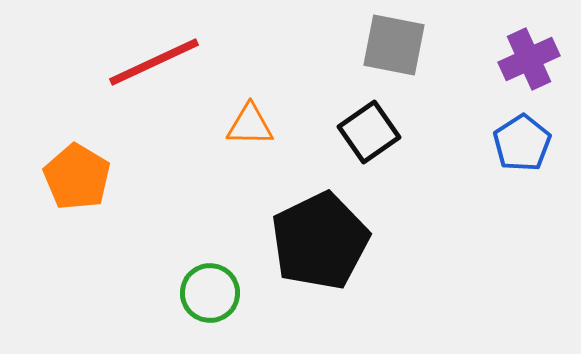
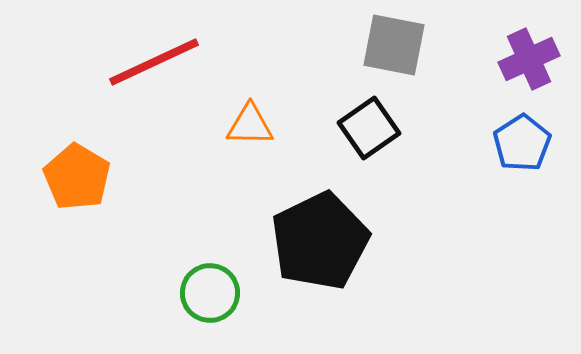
black square: moved 4 px up
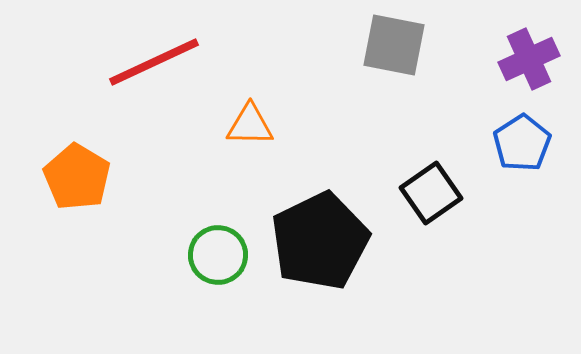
black square: moved 62 px right, 65 px down
green circle: moved 8 px right, 38 px up
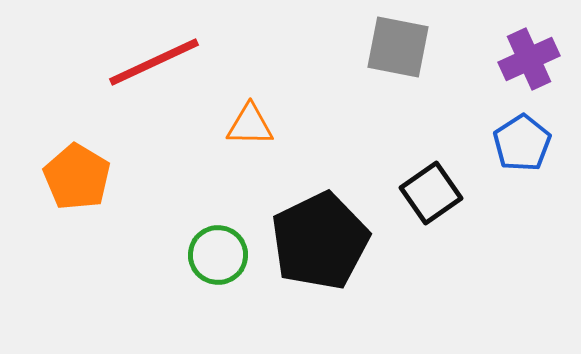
gray square: moved 4 px right, 2 px down
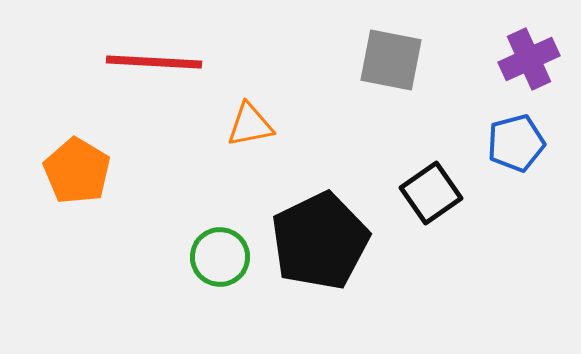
gray square: moved 7 px left, 13 px down
red line: rotated 28 degrees clockwise
orange triangle: rotated 12 degrees counterclockwise
blue pentagon: moved 6 px left; rotated 18 degrees clockwise
orange pentagon: moved 6 px up
green circle: moved 2 px right, 2 px down
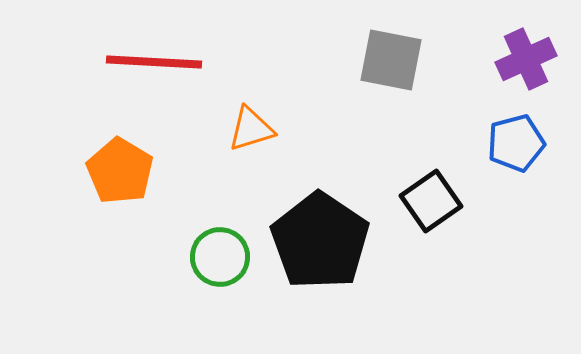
purple cross: moved 3 px left
orange triangle: moved 1 px right, 4 px down; rotated 6 degrees counterclockwise
orange pentagon: moved 43 px right
black square: moved 8 px down
black pentagon: rotated 12 degrees counterclockwise
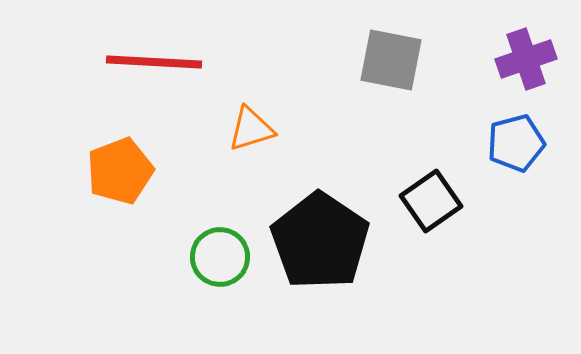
purple cross: rotated 6 degrees clockwise
orange pentagon: rotated 20 degrees clockwise
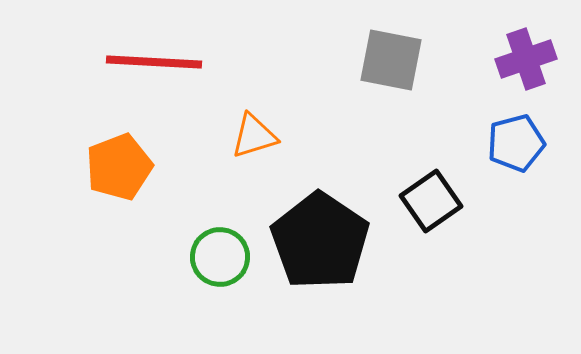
orange triangle: moved 3 px right, 7 px down
orange pentagon: moved 1 px left, 4 px up
